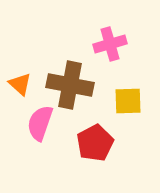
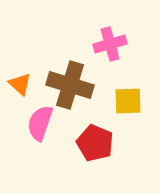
brown cross: rotated 6 degrees clockwise
red pentagon: rotated 21 degrees counterclockwise
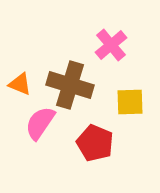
pink cross: moved 1 px right, 1 px down; rotated 24 degrees counterclockwise
orange triangle: rotated 20 degrees counterclockwise
yellow square: moved 2 px right, 1 px down
pink semicircle: rotated 15 degrees clockwise
